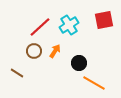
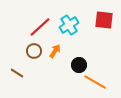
red square: rotated 18 degrees clockwise
black circle: moved 2 px down
orange line: moved 1 px right, 1 px up
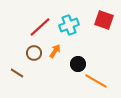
red square: rotated 12 degrees clockwise
cyan cross: rotated 12 degrees clockwise
brown circle: moved 2 px down
black circle: moved 1 px left, 1 px up
orange line: moved 1 px right, 1 px up
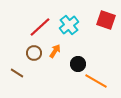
red square: moved 2 px right
cyan cross: rotated 18 degrees counterclockwise
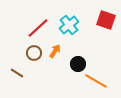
red line: moved 2 px left, 1 px down
